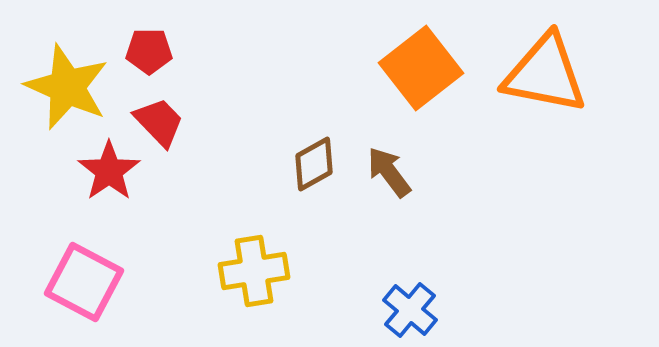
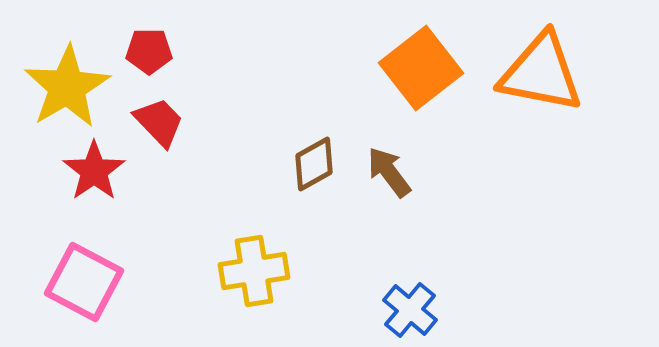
orange triangle: moved 4 px left, 1 px up
yellow star: rotated 18 degrees clockwise
red star: moved 15 px left
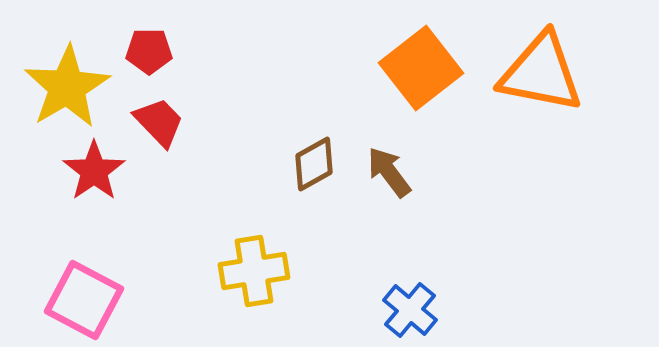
pink square: moved 18 px down
